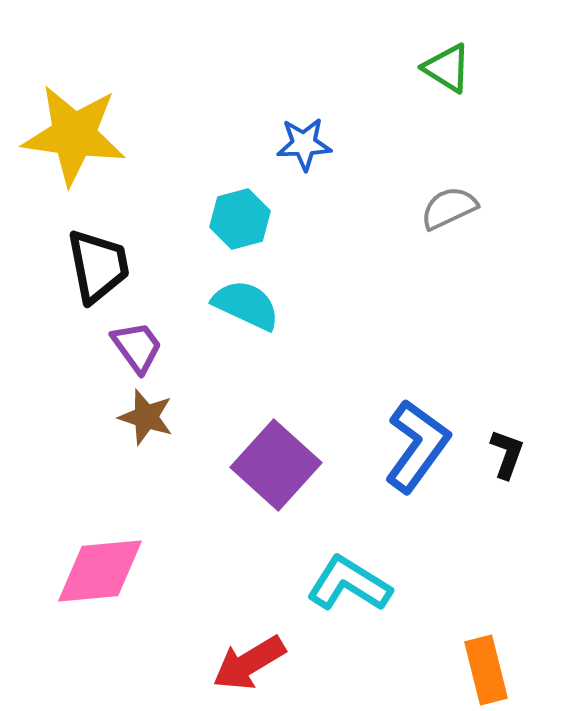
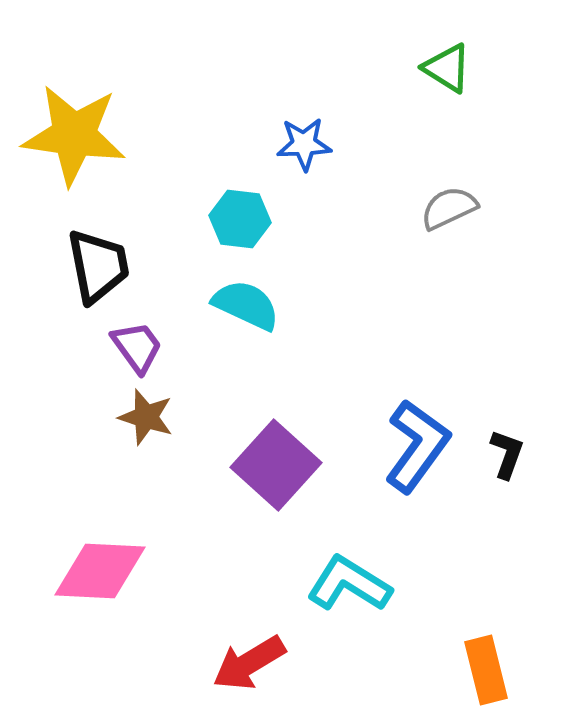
cyan hexagon: rotated 22 degrees clockwise
pink diamond: rotated 8 degrees clockwise
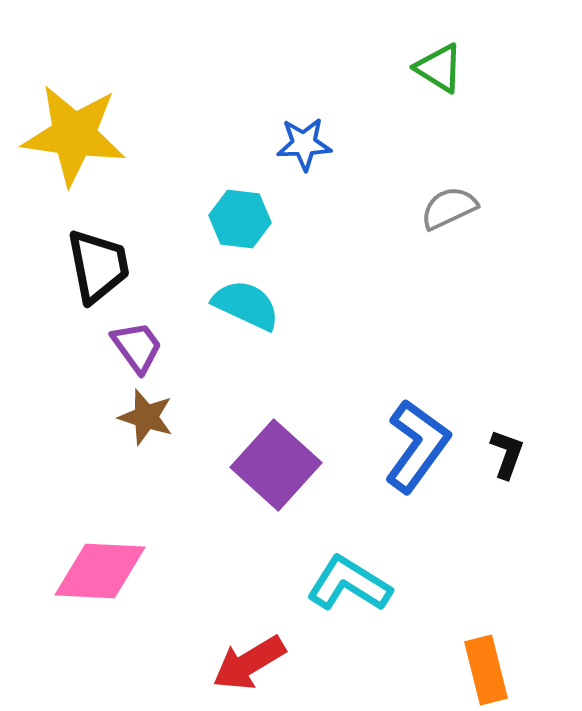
green triangle: moved 8 px left
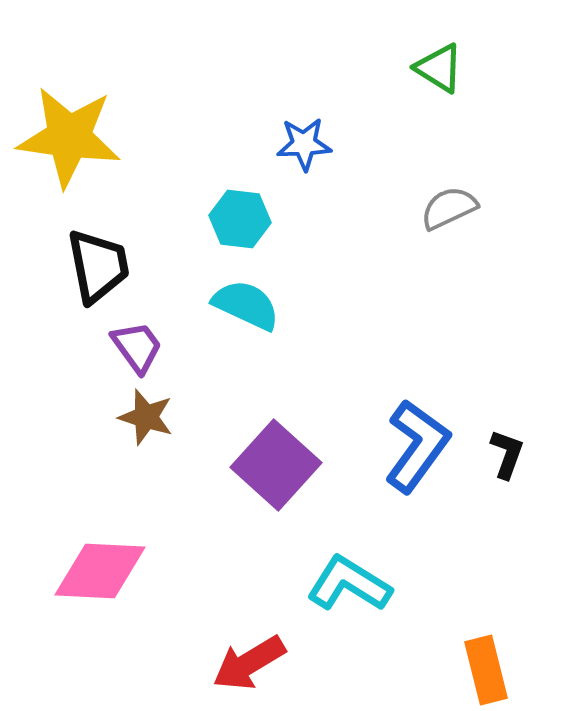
yellow star: moved 5 px left, 2 px down
